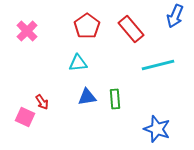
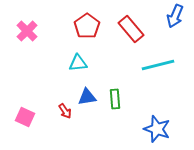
red arrow: moved 23 px right, 9 px down
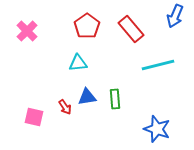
red arrow: moved 4 px up
pink square: moved 9 px right; rotated 12 degrees counterclockwise
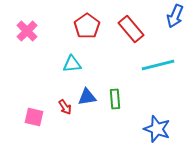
cyan triangle: moved 6 px left, 1 px down
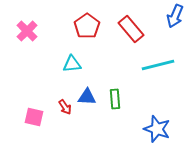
blue triangle: rotated 12 degrees clockwise
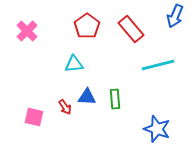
cyan triangle: moved 2 px right
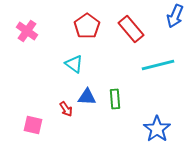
pink cross: rotated 10 degrees counterclockwise
cyan triangle: rotated 42 degrees clockwise
red arrow: moved 1 px right, 2 px down
pink square: moved 1 px left, 8 px down
blue star: rotated 16 degrees clockwise
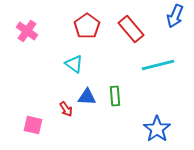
green rectangle: moved 3 px up
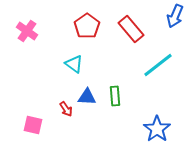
cyan line: rotated 24 degrees counterclockwise
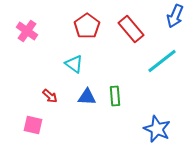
cyan line: moved 4 px right, 4 px up
red arrow: moved 16 px left, 13 px up; rotated 14 degrees counterclockwise
blue star: rotated 12 degrees counterclockwise
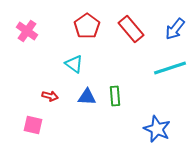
blue arrow: moved 13 px down; rotated 15 degrees clockwise
cyan line: moved 8 px right, 7 px down; rotated 20 degrees clockwise
red arrow: rotated 28 degrees counterclockwise
